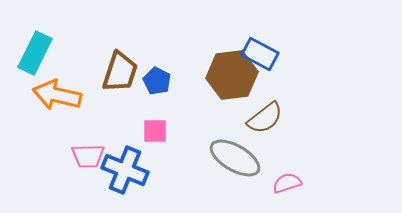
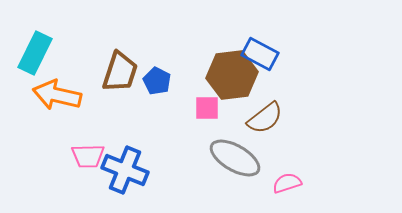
pink square: moved 52 px right, 23 px up
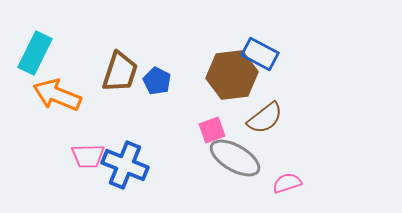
orange arrow: rotated 9 degrees clockwise
pink square: moved 5 px right, 22 px down; rotated 20 degrees counterclockwise
blue cross: moved 5 px up
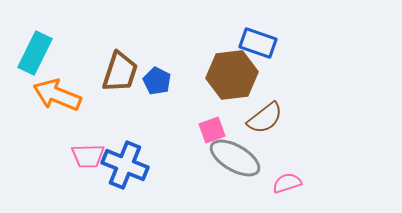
blue rectangle: moved 2 px left, 11 px up; rotated 9 degrees counterclockwise
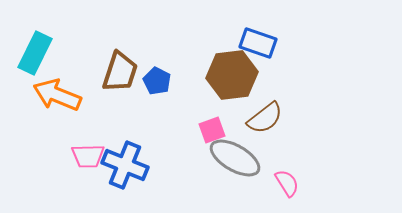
pink semicircle: rotated 76 degrees clockwise
